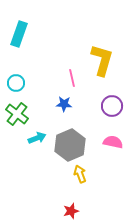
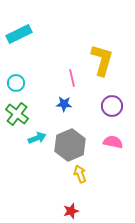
cyan rectangle: rotated 45 degrees clockwise
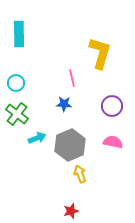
cyan rectangle: rotated 65 degrees counterclockwise
yellow L-shape: moved 2 px left, 7 px up
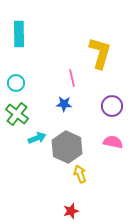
gray hexagon: moved 3 px left, 2 px down; rotated 12 degrees counterclockwise
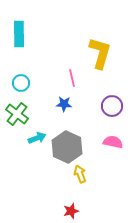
cyan circle: moved 5 px right
